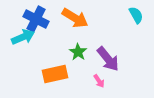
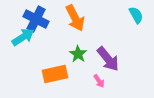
orange arrow: rotated 32 degrees clockwise
cyan arrow: rotated 10 degrees counterclockwise
green star: moved 2 px down
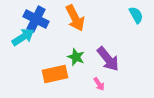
green star: moved 2 px left, 3 px down; rotated 12 degrees counterclockwise
pink arrow: moved 3 px down
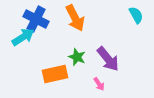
green star: moved 1 px right
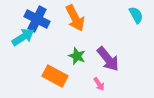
blue cross: moved 1 px right
green star: moved 1 px up
orange rectangle: moved 2 px down; rotated 40 degrees clockwise
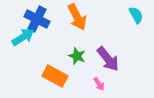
orange arrow: moved 2 px right, 1 px up
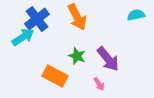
cyan semicircle: rotated 72 degrees counterclockwise
blue cross: rotated 25 degrees clockwise
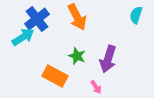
cyan semicircle: rotated 60 degrees counterclockwise
purple arrow: rotated 56 degrees clockwise
pink arrow: moved 3 px left, 3 px down
